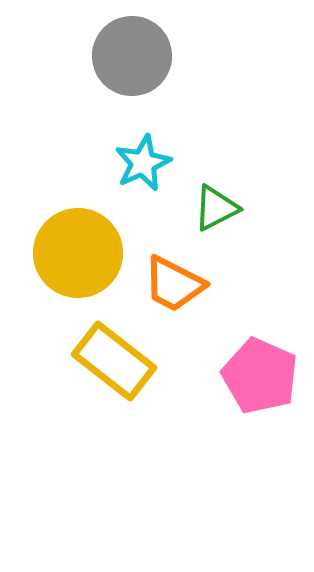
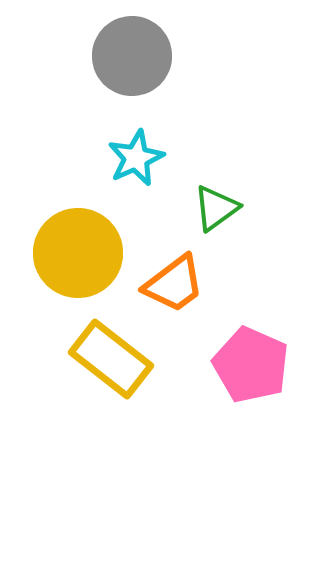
cyan star: moved 7 px left, 5 px up
green triangle: rotated 9 degrees counterclockwise
orange trapezoid: rotated 64 degrees counterclockwise
yellow rectangle: moved 3 px left, 2 px up
pink pentagon: moved 9 px left, 11 px up
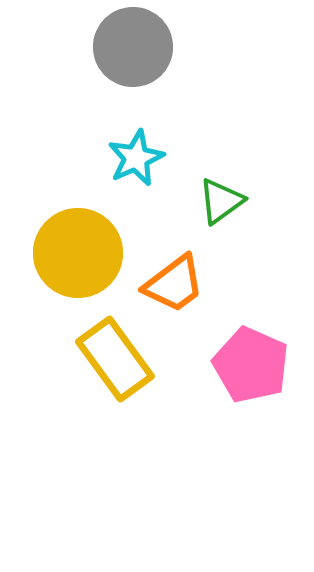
gray circle: moved 1 px right, 9 px up
green triangle: moved 5 px right, 7 px up
yellow rectangle: moved 4 px right; rotated 16 degrees clockwise
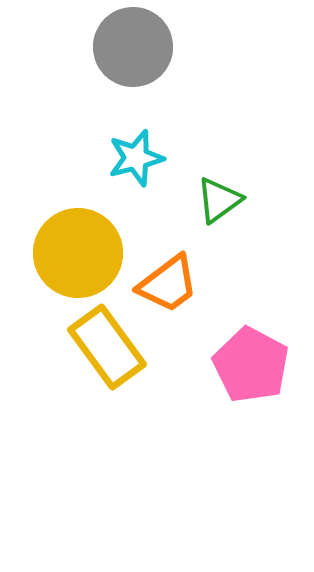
cyan star: rotated 10 degrees clockwise
green triangle: moved 2 px left, 1 px up
orange trapezoid: moved 6 px left
yellow rectangle: moved 8 px left, 12 px up
pink pentagon: rotated 4 degrees clockwise
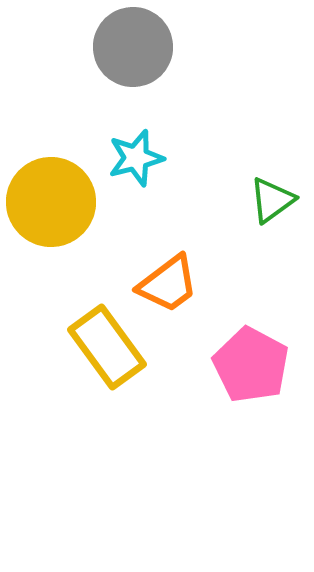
green triangle: moved 53 px right
yellow circle: moved 27 px left, 51 px up
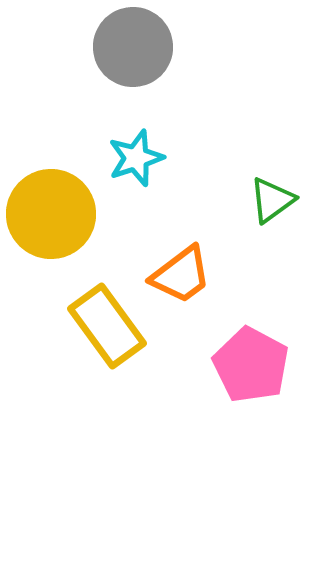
cyan star: rotated 4 degrees counterclockwise
yellow circle: moved 12 px down
orange trapezoid: moved 13 px right, 9 px up
yellow rectangle: moved 21 px up
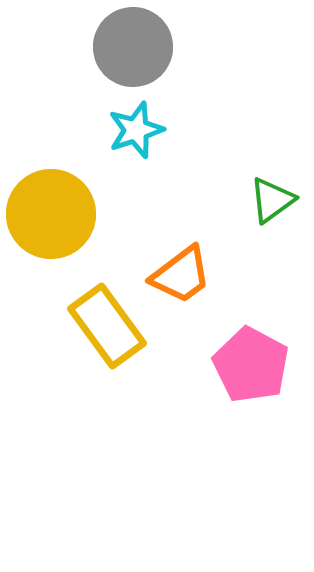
cyan star: moved 28 px up
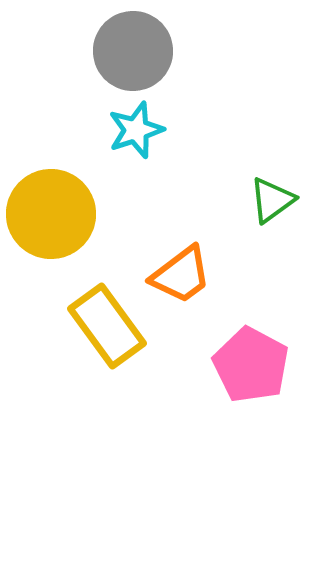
gray circle: moved 4 px down
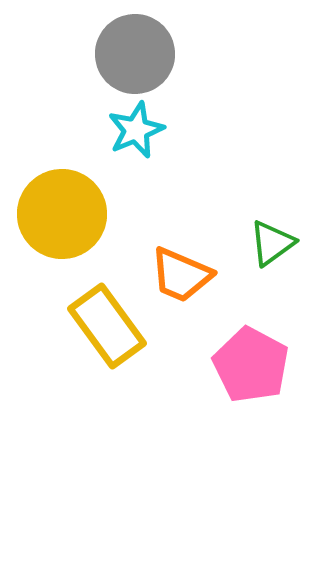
gray circle: moved 2 px right, 3 px down
cyan star: rotated 4 degrees counterclockwise
green triangle: moved 43 px down
yellow circle: moved 11 px right
orange trapezoid: rotated 60 degrees clockwise
